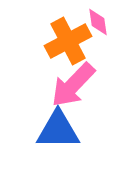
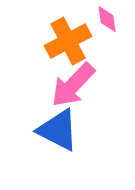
pink diamond: moved 9 px right, 3 px up
blue triangle: rotated 27 degrees clockwise
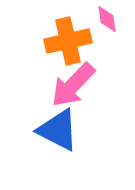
orange cross: rotated 15 degrees clockwise
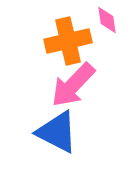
pink diamond: moved 1 px down
blue triangle: moved 1 px left, 2 px down
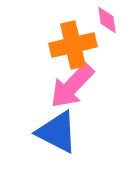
orange cross: moved 5 px right, 4 px down
pink arrow: moved 1 px left, 1 px down
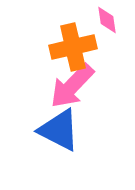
orange cross: moved 2 px down
blue triangle: moved 2 px right, 2 px up
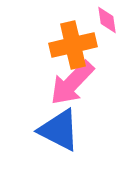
orange cross: moved 2 px up
pink arrow: moved 3 px up
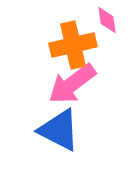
pink arrow: moved 1 px down; rotated 9 degrees clockwise
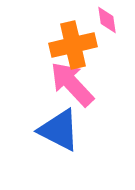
pink arrow: rotated 84 degrees clockwise
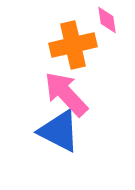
pink arrow: moved 6 px left, 10 px down
blue triangle: moved 1 px down
